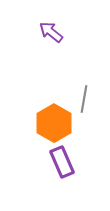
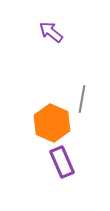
gray line: moved 2 px left
orange hexagon: moved 2 px left; rotated 6 degrees counterclockwise
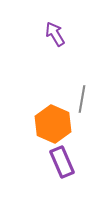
purple arrow: moved 4 px right, 2 px down; rotated 20 degrees clockwise
orange hexagon: moved 1 px right, 1 px down
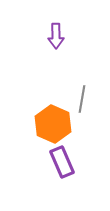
purple arrow: moved 1 px right, 2 px down; rotated 150 degrees counterclockwise
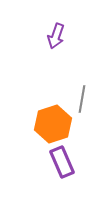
purple arrow: rotated 20 degrees clockwise
orange hexagon: rotated 18 degrees clockwise
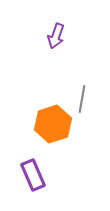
purple rectangle: moved 29 px left, 13 px down
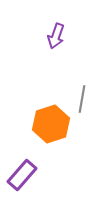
orange hexagon: moved 2 px left
purple rectangle: moved 11 px left; rotated 64 degrees clockwise
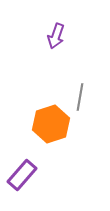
gray line: moved 2 px left, 2 px up
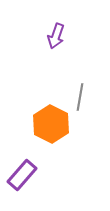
orange hexagon: rotated 15 degrees counterclockwise
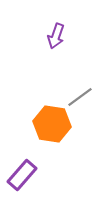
gray line: rotated 44 degrees clockwise
orange hexagon: moved 1 px right; rotated 18 degrees counterclockwise
